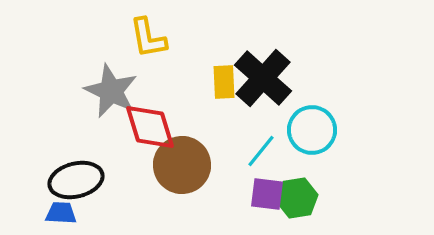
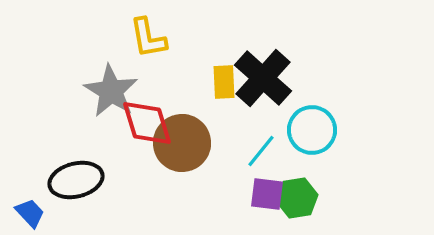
gray star: rotated 6 degrees clockwise
red diamond: moved 3 px left, 4 px up
brown circle: moved 22 px up
blue trapezoid: moved 31 px left; rotated 44 degrees clockwise
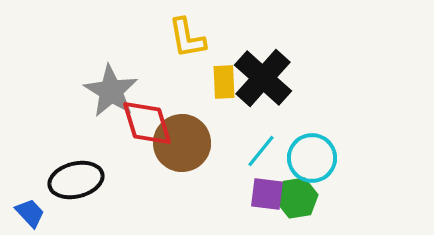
yellow L-shape: moved 39 px right
cyan circle: moved 28 px down
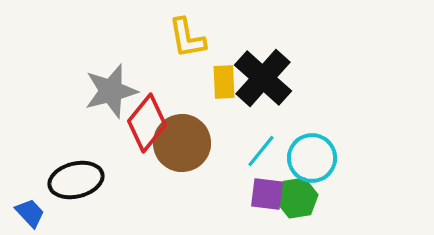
gray star: rotated 26 degrees clockwise
red diamond: rotated 56 degrees clockwise
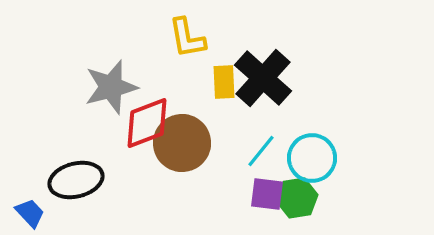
gray star: moved 4 px up
red diamond: rotated 30 degrees clockwise
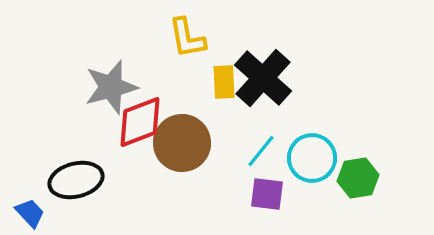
red diamond: moved 7 px left, 1 px up
green hexagon: moved 61 px right, 20 px up
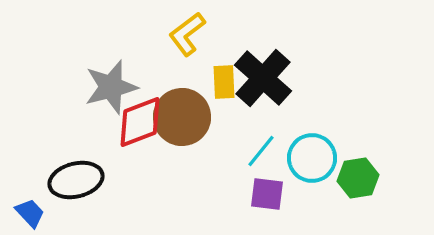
yellow L-shape: moved 4 px up; rotated 63 degrees clockwise
brown circle: moved 26 px up
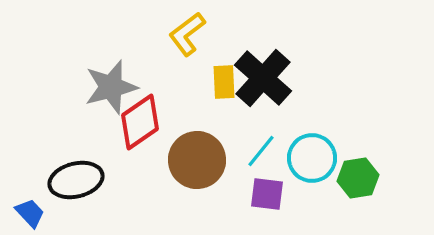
brown circle: moved 15 px right, 43 px down
red diamond: rotated 14 degrees counterclockwise
